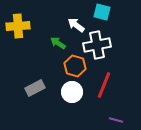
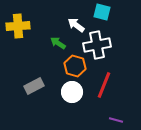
gray rectangle: moved 1 px left, 2 px up
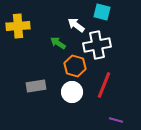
gray rectangle: moved 2 px right; rotated 18 degrees clockwise
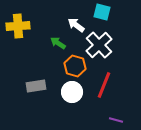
white cross: moved 2 px right; rotated 32 degrees counterclockwise
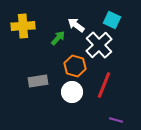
cyan square: moved 10 px right, 8 px down; rotated 12 degrees clockwise
yellow cross: moved 5 px right
green arrow: moved 5 px up; rotated 98 degrees clockwise
gray rectangle: moved 2 px right, 5 px up
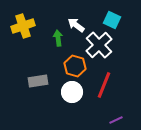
yellow cross: rotated 15 degrees counterclockwise
green arrow: rotated 49 degrees counterclockwise
purple line: rotated 40 degrees counterclockwise
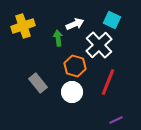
white arrow: moved 1 px left, 1 px up; rotated 120 degrees clockwise
gray rectangle: moved 2 px down; rotated 60 degrees clockwise
red line: moved 4 px right, 3 px up
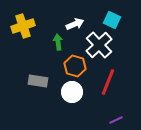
green arrow: moved 4 px down
gray rectangle: moved 2 px up; rotated 42 degrees counterclockwise
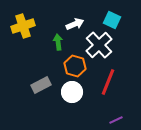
gray rectangle: moved 3 px right, 4 px down; rotated 36 degrees counterclockwise
